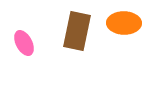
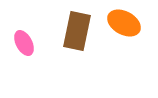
orange ellipse: rotated 28 degrees clockwise
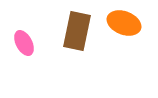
orange ellipse: rotated 8 degrees counterclockwise
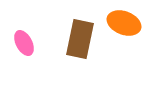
brown rectangle: moved 3 px right, 8 px down
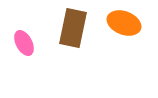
brown rectangle: moved 7 px left, 11 px up
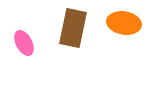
orange ellipse: rotated 12 degrees counterclockwise
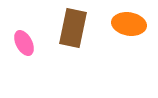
orange ellipse: moved 5 px right, 1 px down
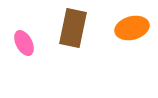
orange ellipse: moved 3 px right, 4 px down; rotated 24 degrees counterclockwise
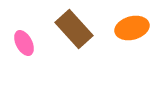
brown rectangle: moved 1 px right, 1 px down; rotated 54 degrees counterclockwise
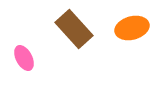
pink ellipse: moved 15 px down
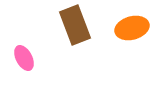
brown rectangle: moved 1 px right, 4 px up; rotated 21 degrees clockwise
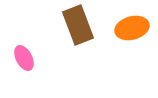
brown rectangle: moved 3 px right
